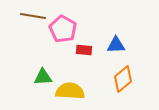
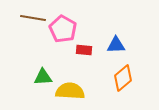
brown line: moved 2 px down
orange diamond: moved 1 px up
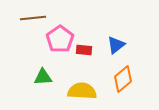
brown line: rotated 15 degrees counterclockwise
pink pentagon: moved 3 px left, 10 px down; rotated 8 degrees clockwise
blue triangle: rotated 36 degrees counterclockwise
orange diamond: moved 1 px down
yellow semicircle: moved 12 px right
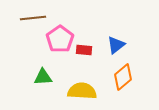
orange diamond: moved 2 px up
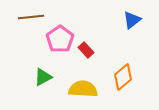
brown line: moved 2 px left, 1 px up
blue triangle: moved 16 px right, 25 px up
red rectangle: moved 2 px right; rotated 42 degrees clockwise
green triangle: rotated 24 degrees counterclockwise
yellow semicircle: moved 1 px right, 2 px up
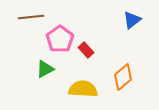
green triangle: moved 2 px right, 8 px up
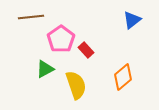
pink pentagon: moved 1 px right
yellow semicircle: moved 7 px left, 4 px up; rotated 68 degrees clockwise
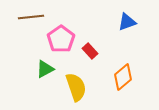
blue triangle: moved 5 px left, 2 px down; rotated 18 degrees clockwise
red rectangle: moved 4 px right, 1 px down
yellow semicircle: moved 2 px down
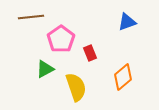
red rectangle: moved 2 px down; rotated 21 degrees clockwise
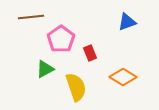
orange diamond: rotated 72 degrees clockwise
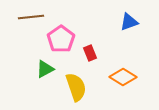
blue triangle: moved 2 px right
